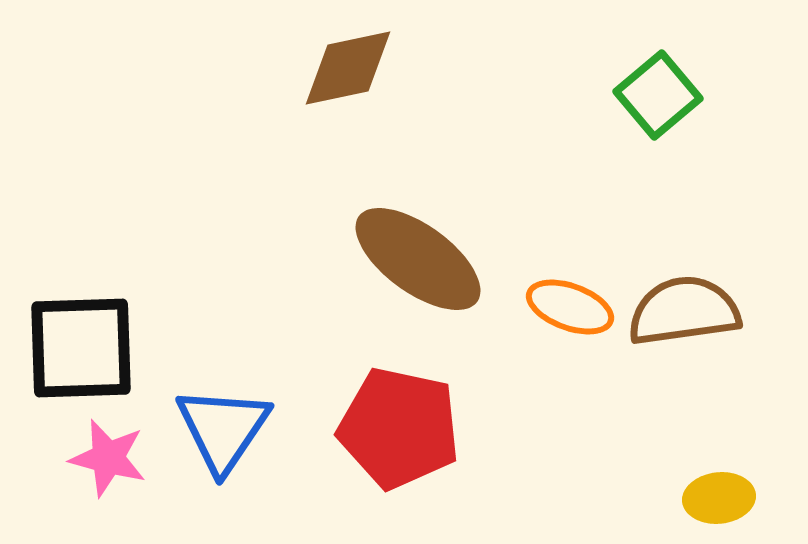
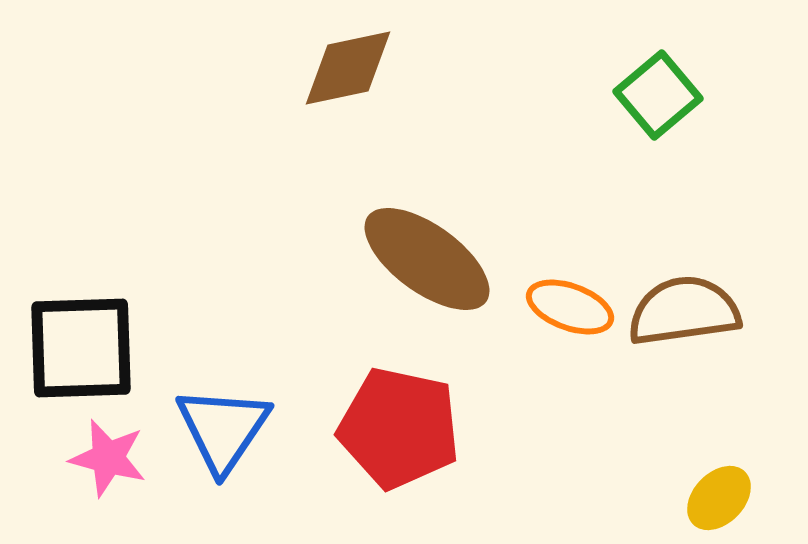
brown ellipse: moved 9 px right
yellow ellipse: rotated 40 degrees counterclockwise
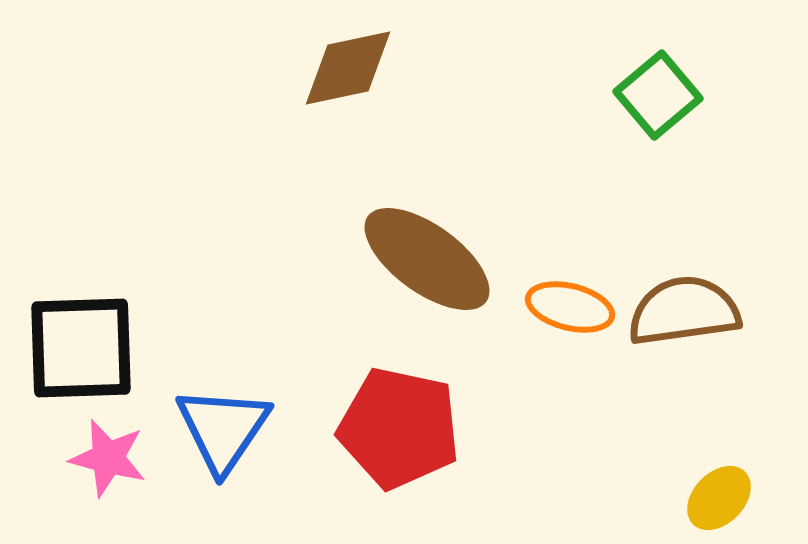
orange ellipse: rotated 6 degrees counterclockwise
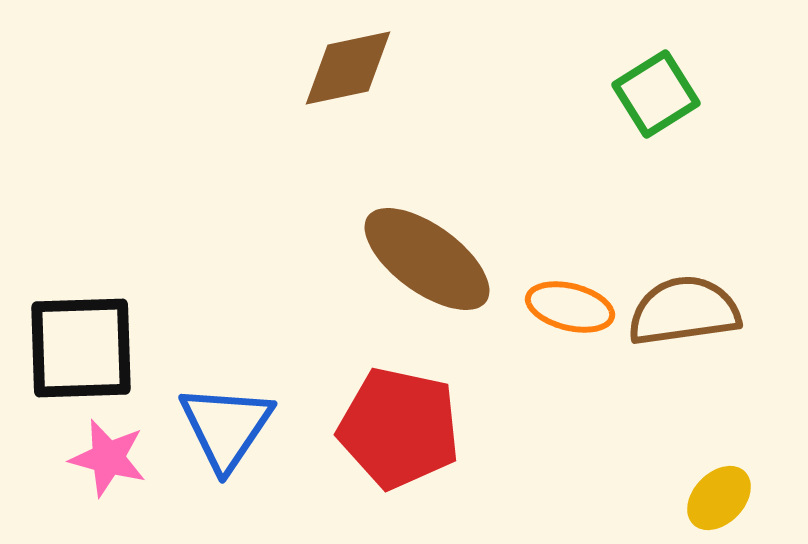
green square: moved 2 px left, 1 px up; rotated 8 degrees clockwise
blue triangle: moved 3 px right, 2 px up
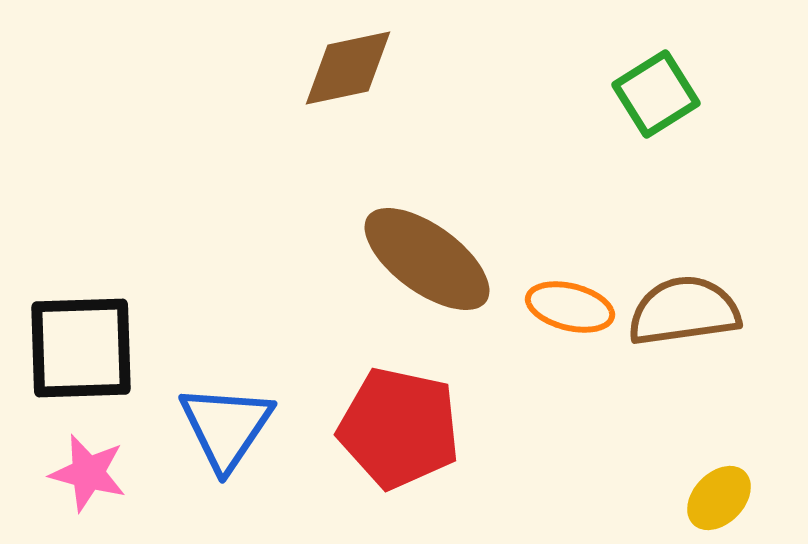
pink star: moved 20 px left, 15 px down
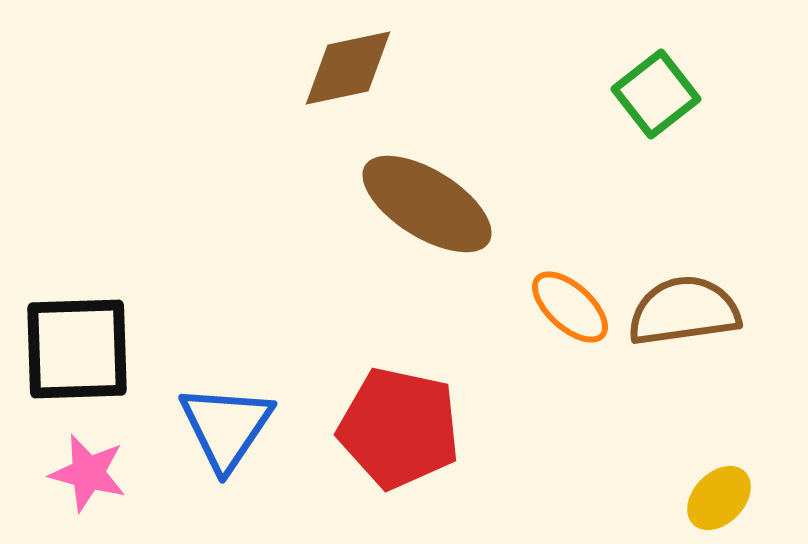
green square: rotated 6 degrees counterclockwise
brown ellipse: moved 55 px up; rotated 4 degrees counterclockwise
orange ellipse: rotated 28 degrees clockwise
black square: moved 4 px left, 1 px down
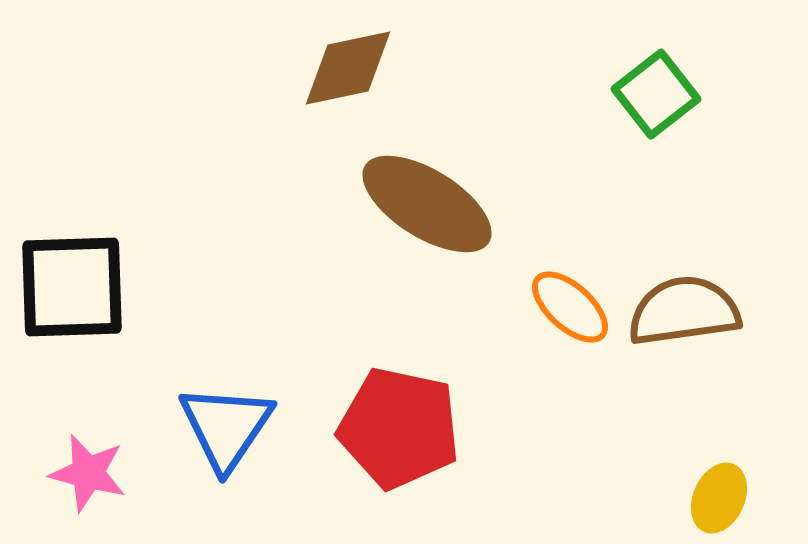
black square: moved 5 px left, 62 px up
yellow ellipse: rotated 20 degrees counterclockwise
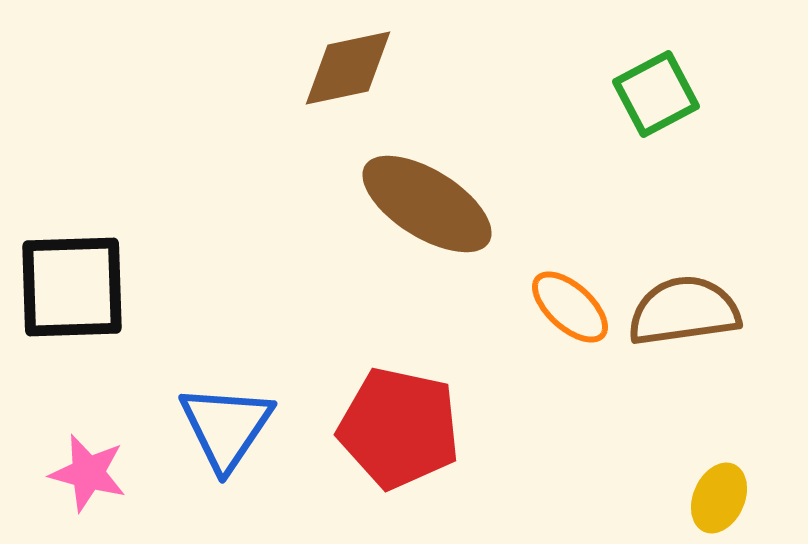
green square: rotated 10 degrees clockwise
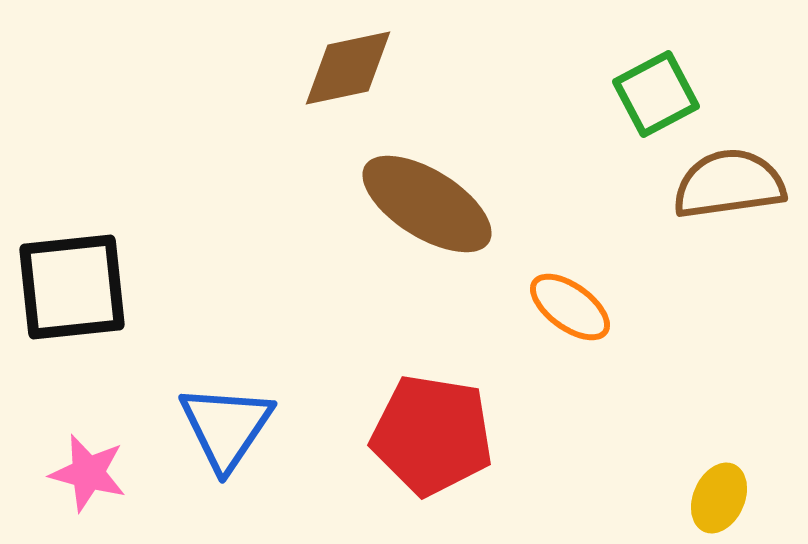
black square: rotated 4 degrees counterclockwise
orange ellipse: rotated 6 degrees counterclockwise
brown semicircle: moved 45 px right, 127 px up
red pentagon: moved 33 px right, 7 px down; rotated 3 degrees counterclockwise
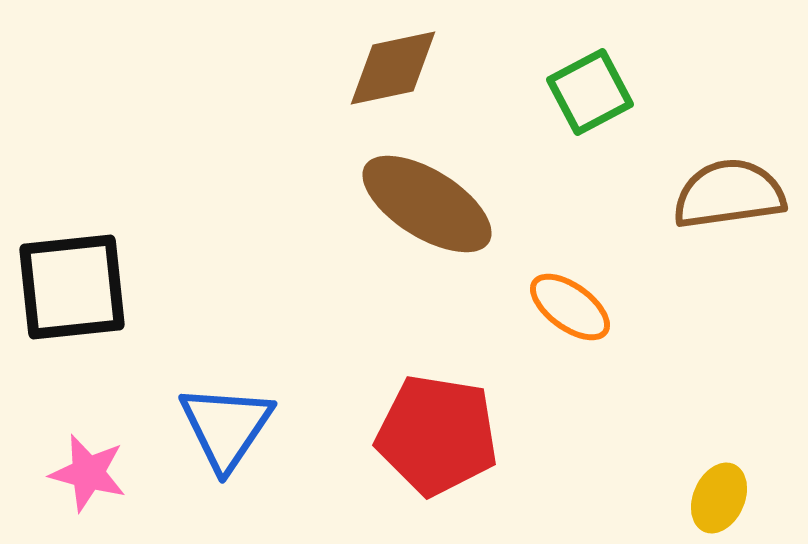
brown diamond: moved 45 px right
green square: moved 66 px left, 2 px up
brown semicircle: moved 10 px down
red pentagon: moved 5 px right
